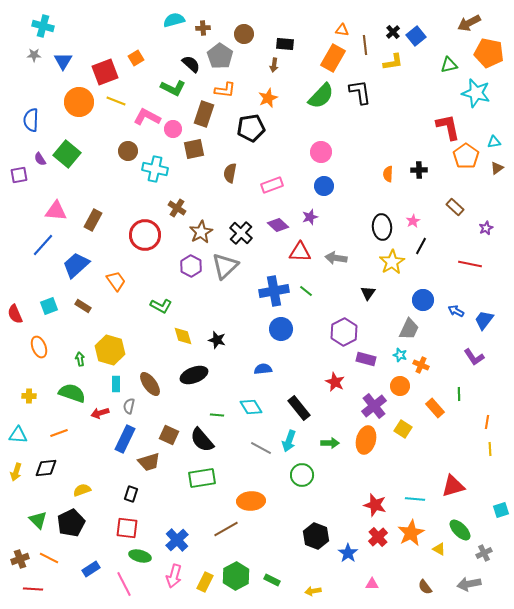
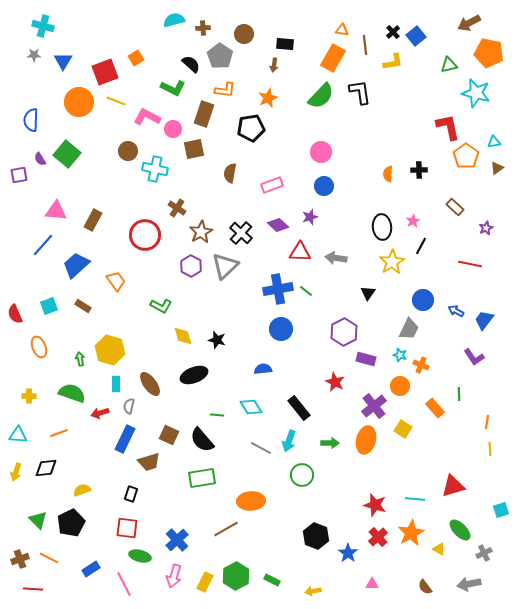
blue cross at (274, 291): moved 4 px right, 2 px up
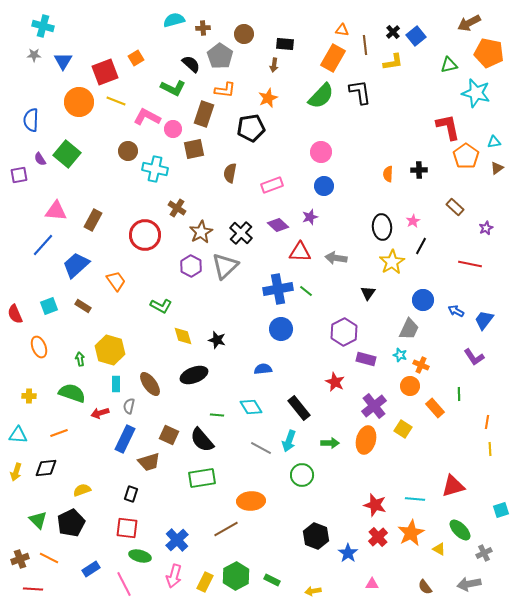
orange circle at (400, 386): moved 10 px right
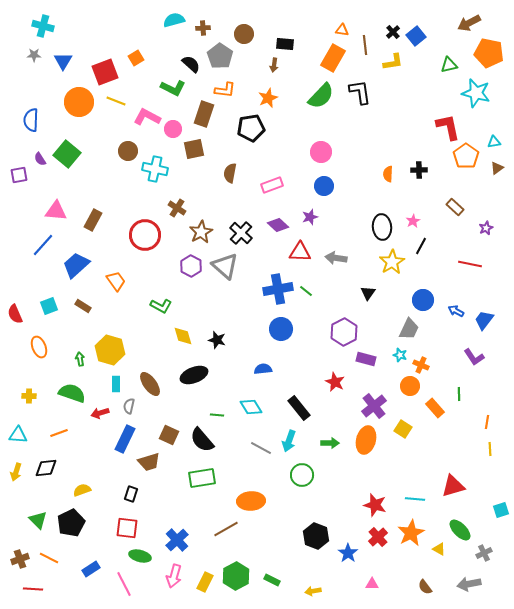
gray triangle at (225, 266): rotated 36 degrees counterclockwise
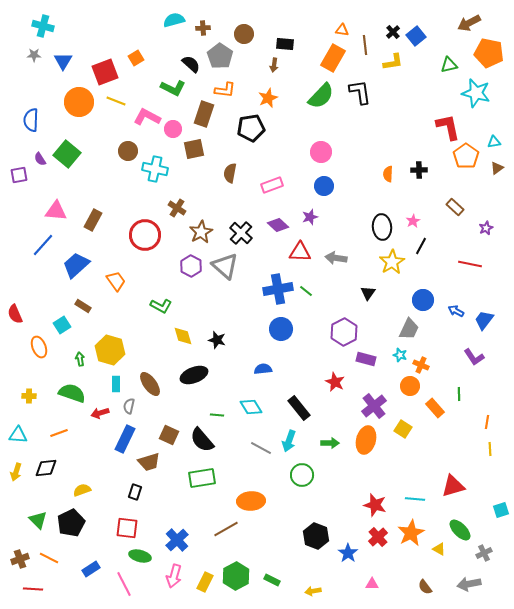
cyan square at (49, 306): moved 13 px right, 19 px down; rotated 12 degrees counterclockwise
black rectangle at (131, 494): moved 4 px right, 2 px up
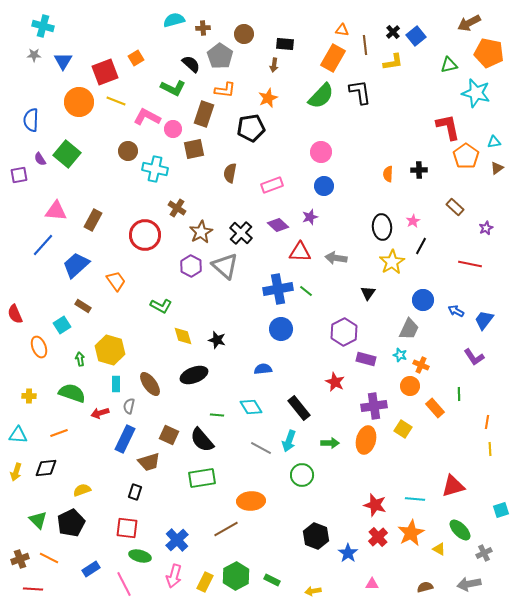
purple cross at (374, 406): rotated 30 degrees clockwise
brown semicircle at (425, 587): rotated 112 degrees clockwise
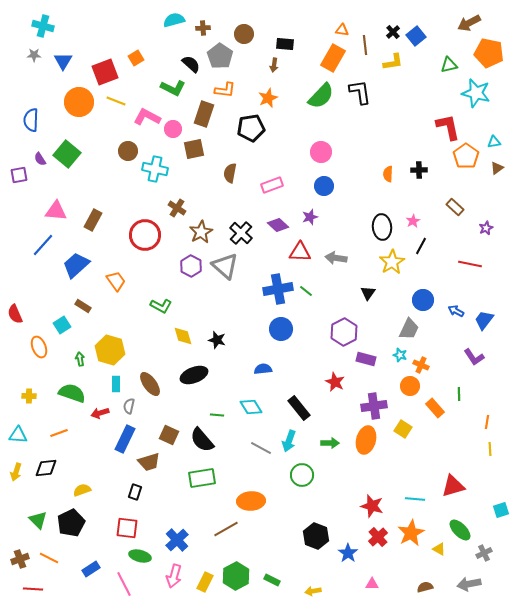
red star at (375, 505): moved 3 px left, 1 px down
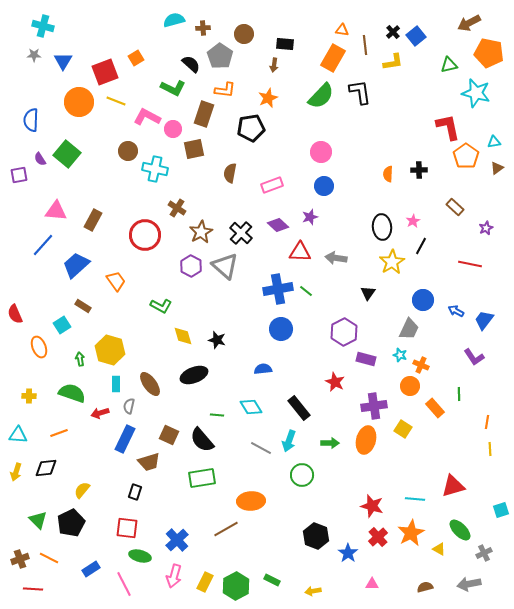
yellow semicircle at (82, 490): rotated 30 degrees counterclockwise
green hexagon at (236, 576): moved 10 px down
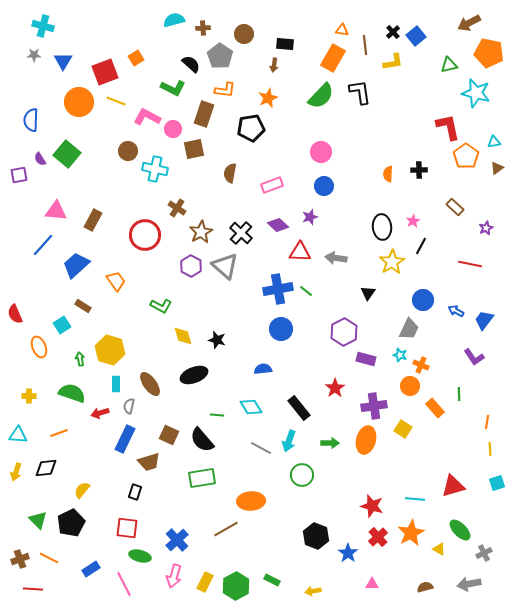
red star at (335, 382): moved 6 px down; rotated 12 degrees clockwise
cyan square at (501, 510): moved 4 px left, 27 px up
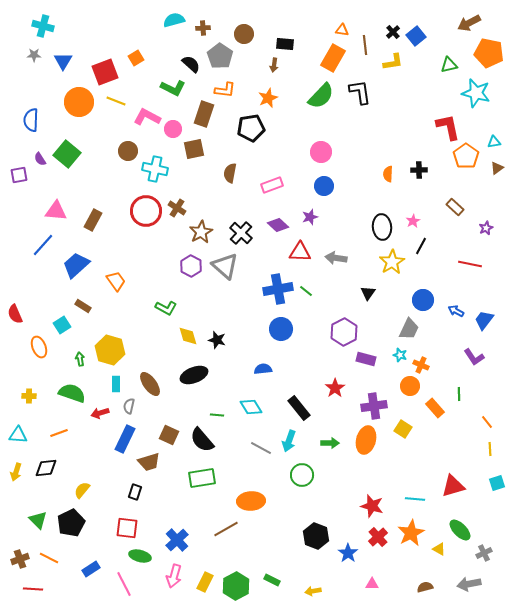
red circle at (145, 235): moved 1 px right, 24 px up
green L-shape at (161, 306): moved 5 px right, 2 px down
yellow diamond at (183, 336): moved 5 px right
orange line at (487, 422): rotated 48 degrees counterclockwise
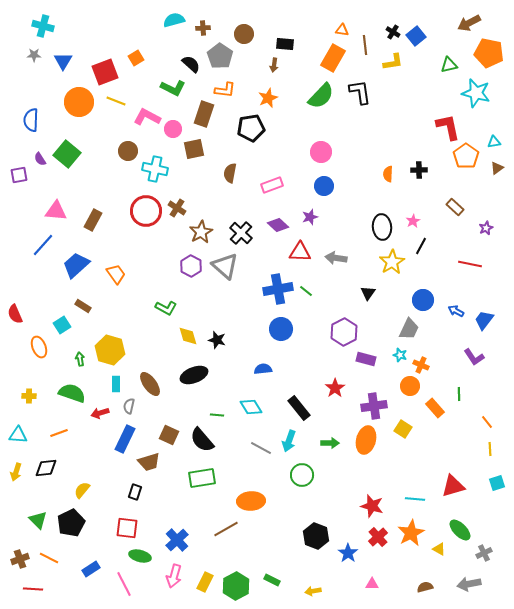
black cross at (393, 32): rotated 16 degrees counterclockwise
orange trapezoid at (116, 281): moved 7 px up
